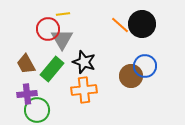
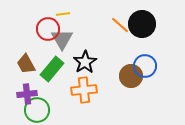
black star: moved 1 px right; rotated 20 degrees clockwise
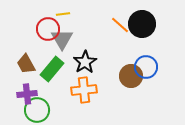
blue circle: moved 1 px right, 1 px down
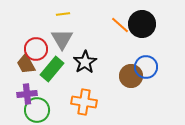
red circle: moved 12 px left, 20 px down
orange cross: moved 12 px down; rotated 15 degrees clockwise
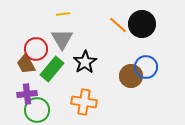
orange line: moved 2 px left
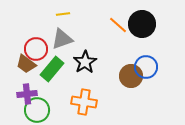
gray triangle: rotated 40 degrees clockwise
brown trapezoid: rotated 25 degrees counterclockwise
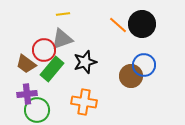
red circle: moved 8 px right, 1 px down
black star: rotated 15 degrees clockwise
blue circle: moved 2 px left, 2 px up
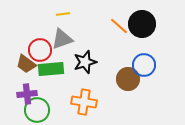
orange line: moved 1 px right, 1 px down
red circle: moved 4 px left
green rectangle: moved 1 px left; rotated 45 degrees clockwise
brown circle: moved 3 px left, 3 px down
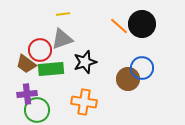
blue circle: moved 2 px left, 3 px down
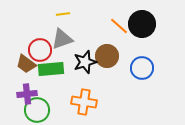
brown circle: moved 21 px left, 23 px up
